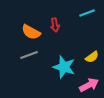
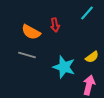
cyan line: rotated 28 degrees counterclockwise
gray line: moved 2 px left; rotated 36 degrees clockwise
pink arrow: rotated 48 degrees counterclockwise
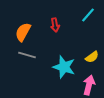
cyan line: moved 1 px right, 2 px down
orange semicircle: moved 8 px left; rotated 90 degrees clockwise
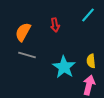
yellow semicircle: moved 1 px left, 4 px down; rotated 120 degrees clockwise
cyan star: rotated 15 degrees clockwise
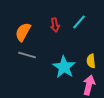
cyan line: moved 9 px left, 7 px down
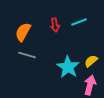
cyan line: rotated 28 degrees clockwise
yellow semicircle: rotated 56 degrees clockwise
cyan star: moved 4 px right
pink arrow: moved 1 px right
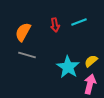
pink arrow: moved 1 px up
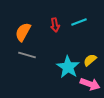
yellow semicircle: moved 1 px left, 1 px up
pink arrow: rotated 96 degrees clockwise
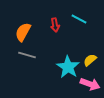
cyan line: moved 3 px up; rotated 49 degrees clockwise
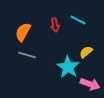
cyan line: moved 1 px left, 1 px down
yellow semicircle: moved 4 px left, 8 px up
